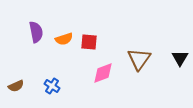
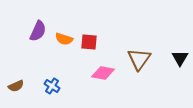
purple semicircle: moved 2 px right, 1 px up; rotated 35 degrees clockwise
orange semicircle: rotated 36 degrees clockwise
pink diamond: rotated 30 degrees clockwise
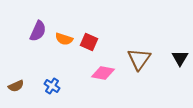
red square: rotated 18 degrees clockwise
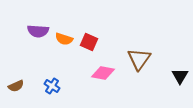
purple semicircle: rotated 70 degrees clockwise
black triangle: moved 18 px down
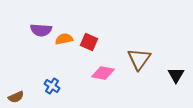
purple semicircle: moved 3 px right, 1 px up
orange semicircle: rotated 150 degrees clockwise
black triangle: moved 4 px left, 1 px up
brown semicircle: moved 11 px down
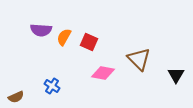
orange semicircle: moved 2 px up; rotated 48 degrees counterclockwise
brown triangle: rotated 20 degrees counterclockwise
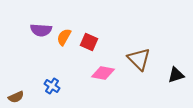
black triangle: rotated 42 degrees clockwise
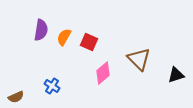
purple semicircle: rotated 85 degrees counterclockwise
pink diamond: rotated 50 degrees counterclockwise
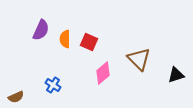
purple semicircle: rotated 15 degrees clockwise
orange semicircle: moved 1 px right, 2 px down; rotated 30 degrees counterclockwise
blue cross: moved 1 px right, 1 px up
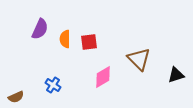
purple semicircle: moved 1 px left, 1 px up
red square: rotated 30 degrees counterclockwise
pink diamond: moved 4 px down; rotated 10 degrees clockwise
